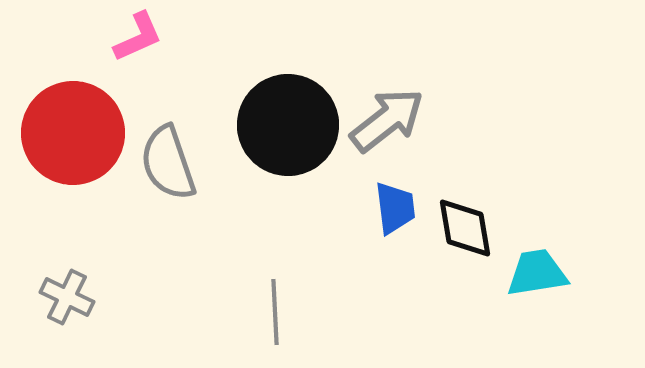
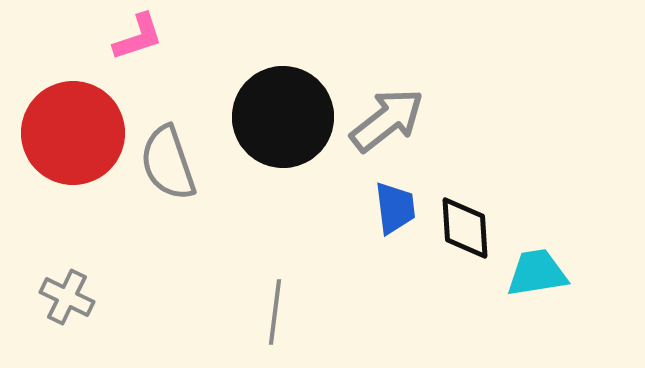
pink L-shape: rotated 6 degrees clockwise
black circle: moved 5 px left, 8 px up
black diamond: rotated 6 degrees clockwise
gray line: rotated 10 degrees clockwise
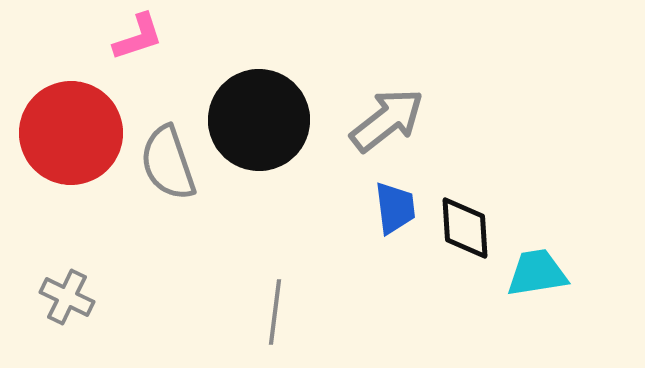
black circle: moved 24 px left, 3 px down
red circle: moved 2 px left
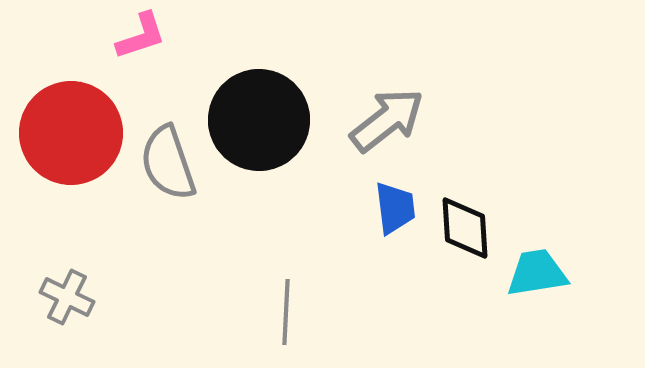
pink L-shape: moved 3 px right, 1 px up
gray line: moved 11 px right; rotated 4 degrees counterclockwise
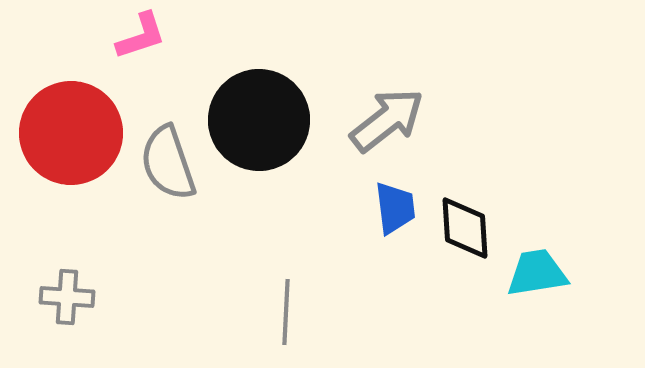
gray cross: rotated 22 degrees counterclockwise
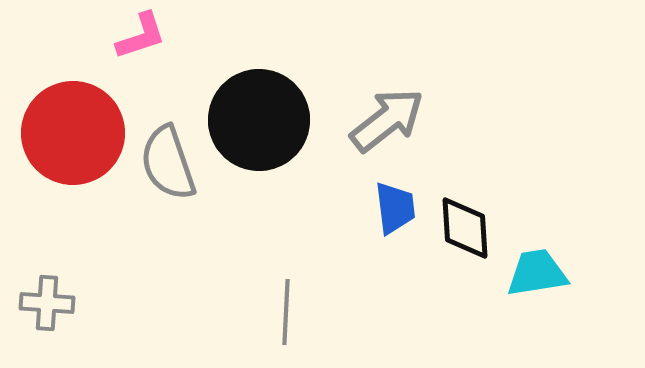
red circle: moved 2 px right
gray cross: moved 20 px left, 6 px down
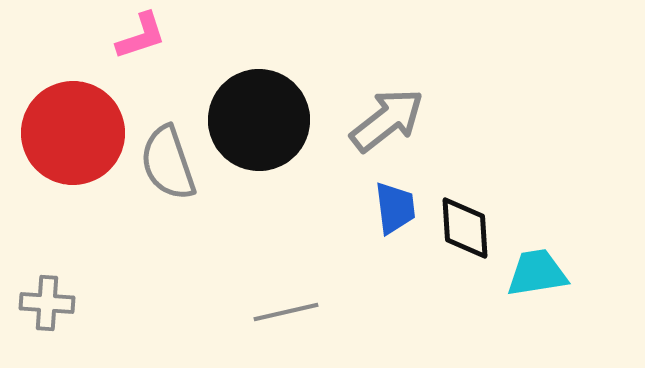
gray line: rotated 74 degrees clockwise
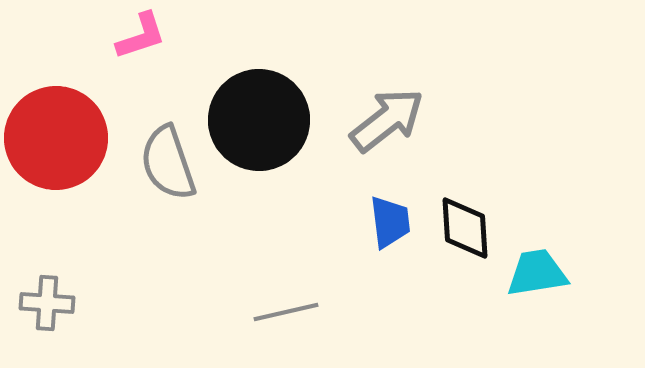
red circle: moved 17 px left, 5 px down
blue trapezoid: moved 5 px left, 14 px down
